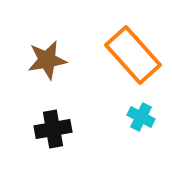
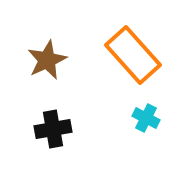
brown star: rotated 15 degrees counterclockwise
cyan cross: moved 5 px right, 1 px down
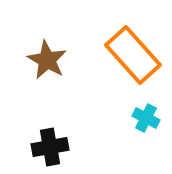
brown star: rotated 18 degrees counterclockwise
black cross: moved 3 px left, 18 px down
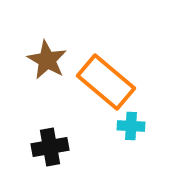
orange rectangle: moved 27 px left, 27 px down; rotated 8 degrees counterclockwise
cyan cross: moved 15 px left, 8 px down; rotated 24 degrees counterclockwise
